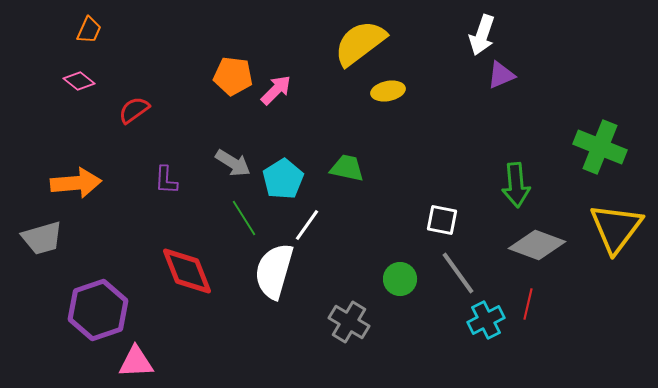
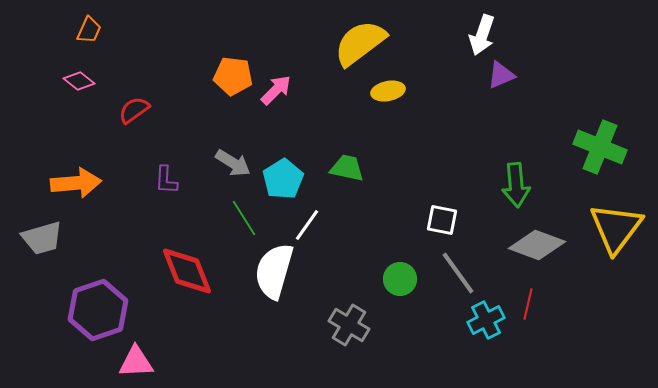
gray cross: moved 3 px down
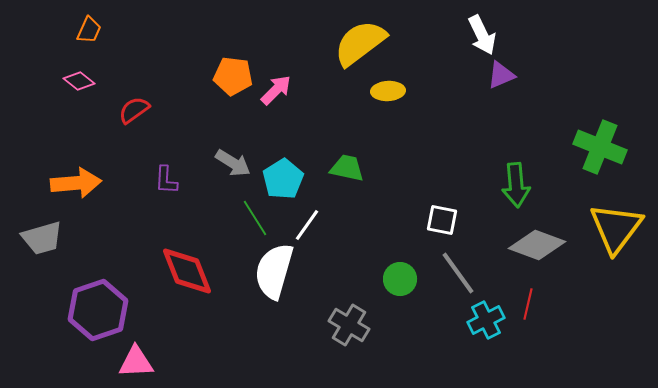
white arrow: rotated 45 degrees counterclockwise
yellow ellipse: rotated 8 degrees clockwise
green line: moved 11 px right
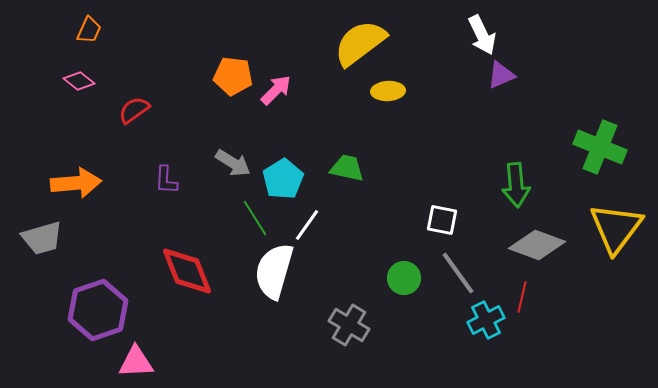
green circle: moved 4 px right, 1 px up
red line: moved 6 px left, 7 px up
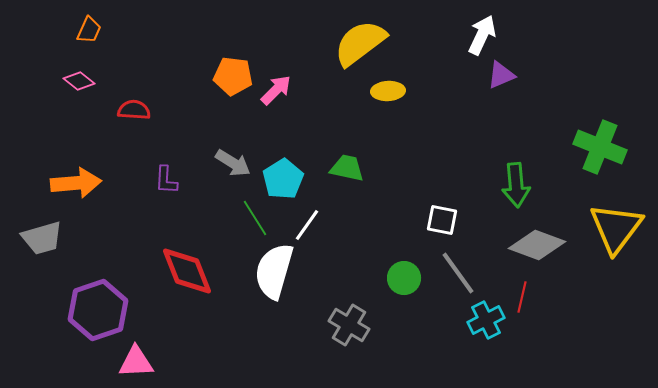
white arrow: rotated 129 degrees counterclockwise
red semicircle: rotated 40 degrees clockwise
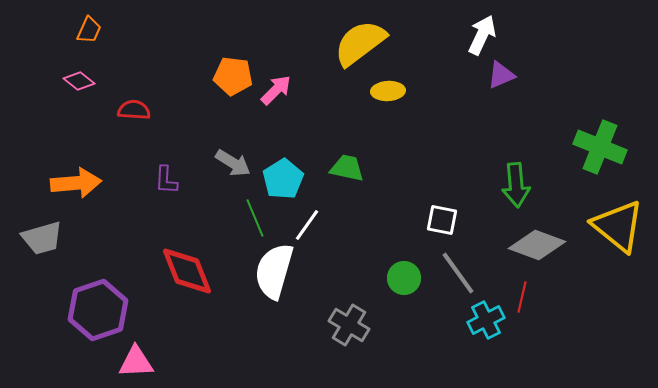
green line: rotated 9 degrees clockwise
yellow triangle: moved 2 px right, 2 px up; rotated 28 degrees counterclockwise
